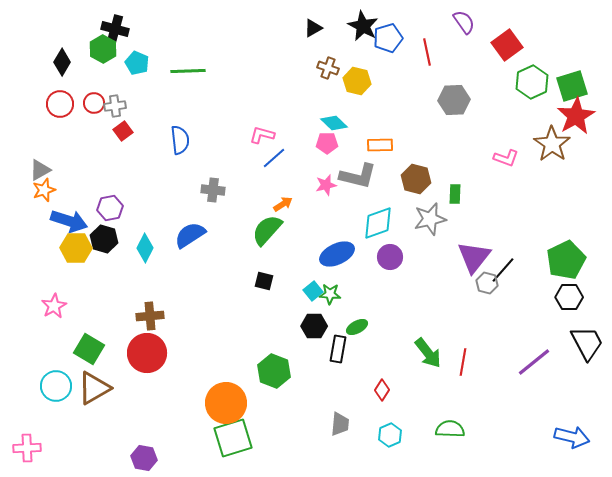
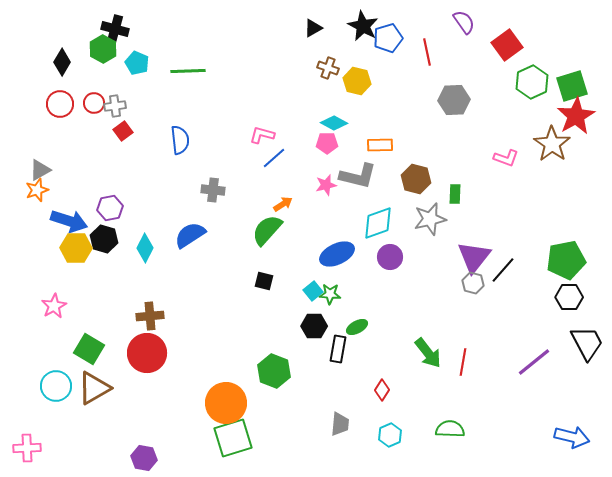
cyan diamond at (334, 123): rotated 16 degrees counterclockwise
orange star at (44, 190): moved 7 px left
green pentagon at (566, 260): rotated 15 degrees clockwise
gray hexagon at (487, 283): moved 14 px left
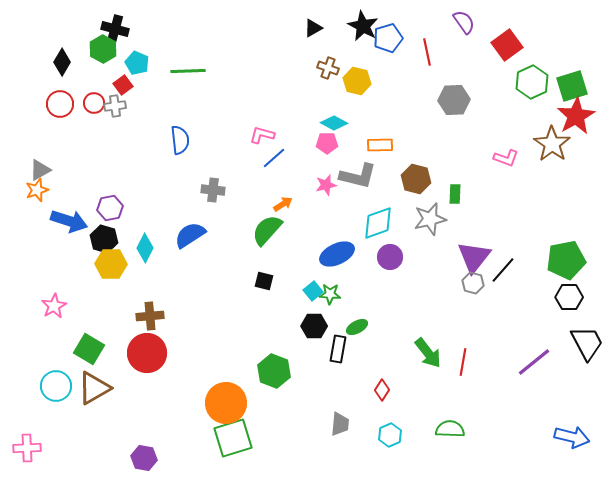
red square at (123, 131): moved 46 px up
yellow hexagon at (76, 248): moved 35 px right, 16 px down
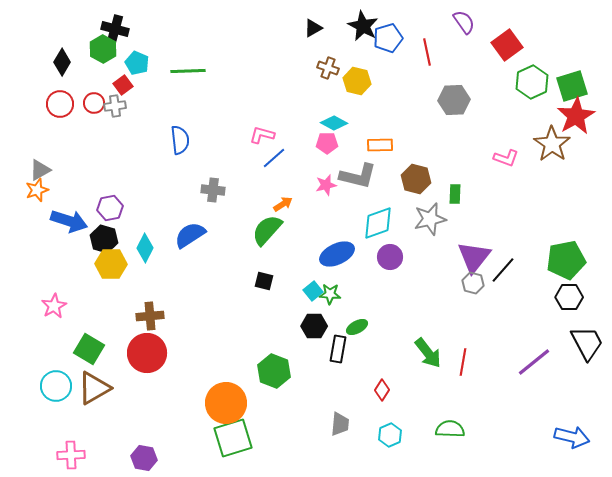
pink cross at (27, 448): moved 44 px right, 7 px down
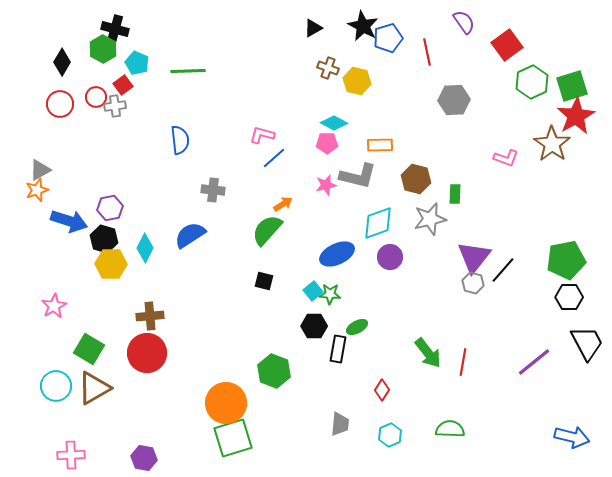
red circle at (94, 103): moved 2 px right, 6 px up
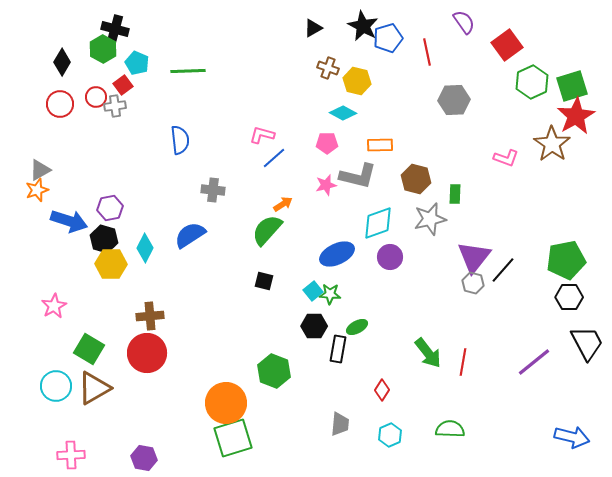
cyan diamond at (334, 123): moved 9 px right, 10 px up
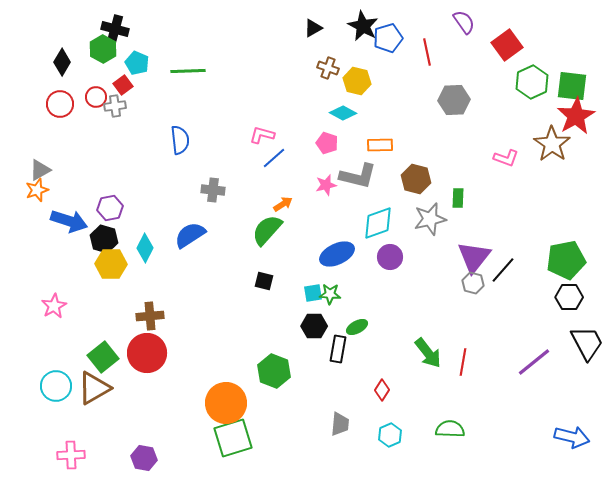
green square at (572, 86): rotated 24 degrees clockwise
pink pentagon at (327, 143): rotated 20 degrees clockwise
green rectangle at (455, 194): moved 3 px right, 4 px down
cyan square at (313, 291): moved 2 px down; rotated 30 degrees clockwise
green square at (89, 349): moved 14 px right, 8 px down; rotated 20 degrees clockwise
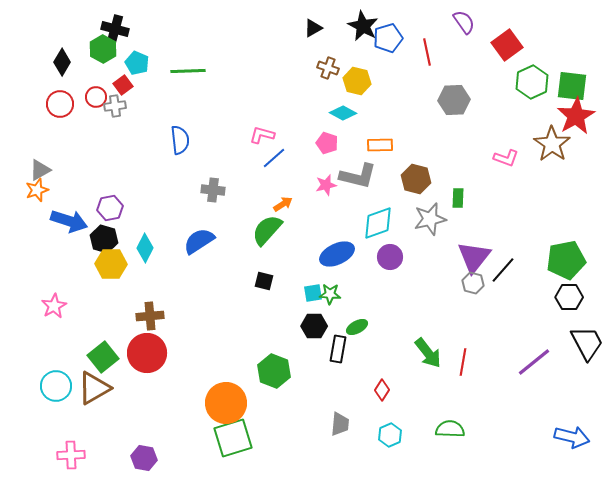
blue semicircle at (190, 235): moved 9 px right, 6 px down
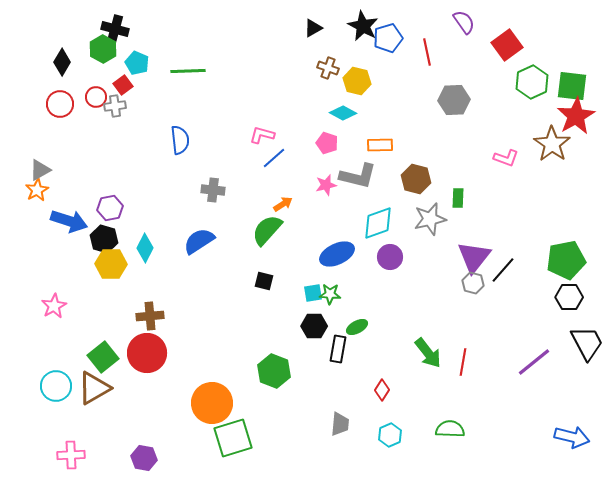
orange star at (37, 190): rotated 10 degrees counterclockwise
orange circle at (226, 403): moved 14 px left
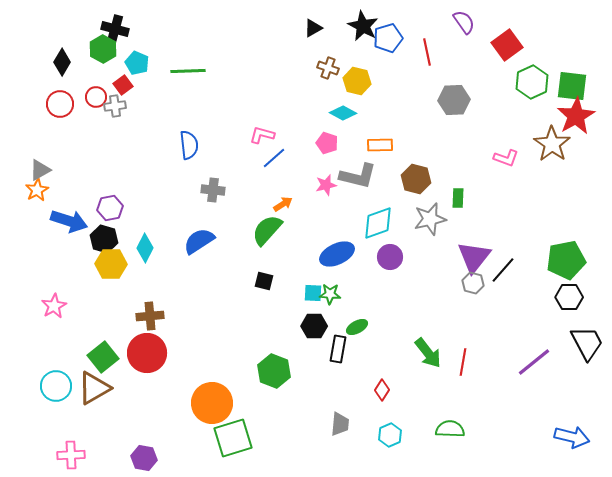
blue semicircle at (180, 140): moved 9 px right, 5 px down
cyan square at (313, 293): rotated 12 degrees clockwise
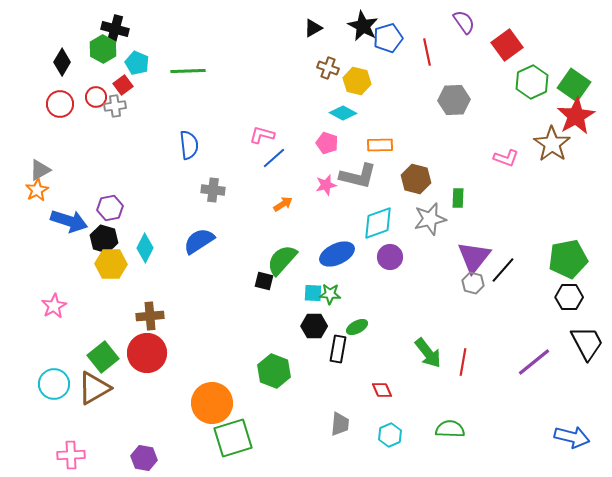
green square at (572, 86): moved 2 px right, 1 px up; rotated 28 degrees clockwise
green semicircle at (267, 230): moved 15 px right, 30 px down
green pentagon at (566, 260): moved 2 px right, 1 px up
cyan circle at (56, 386): moved 2 px left, 2 px up
red diamond at (382, 390): rotated 55 degrees counterclockwise
